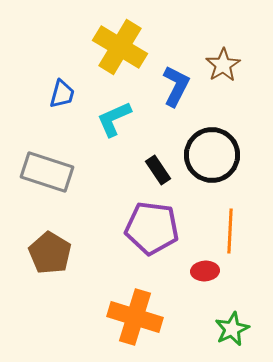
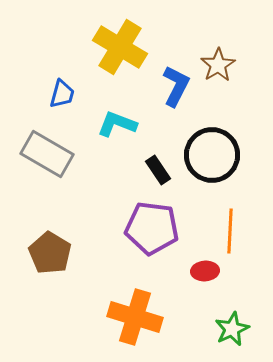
brown star: moved 5 px left
cyan L-shape: moved 3 px right, 5 px down; rotated 45 degrees clockwise
gray rectangle: moved 18 px up; rotated 12 degrees clockwise
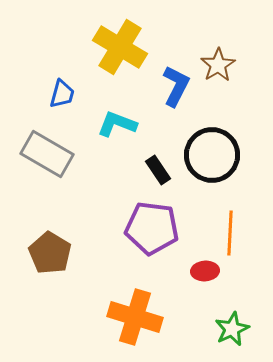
orange line: moved 2 px down
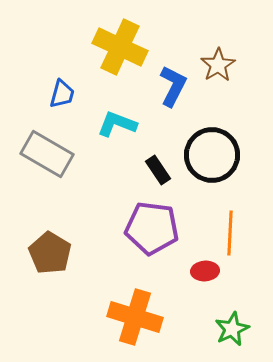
yellow cross: rotated 6 degrees counterclockwise
blue L-shape: moved 3 px left
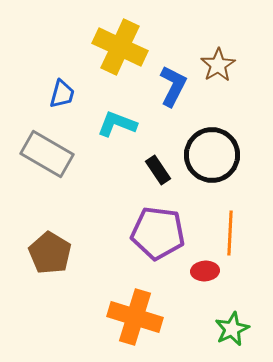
purple pentagon: moved 6 px right, 5 px down
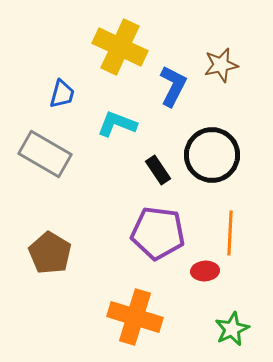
brown star: moved 3 px right; rotated 20 degrees clockwise
gray rectangle: moved 2 px left
